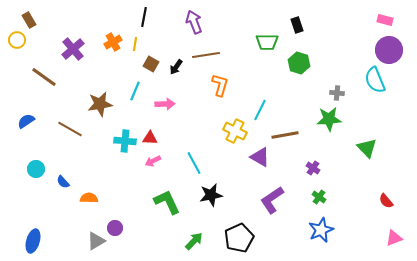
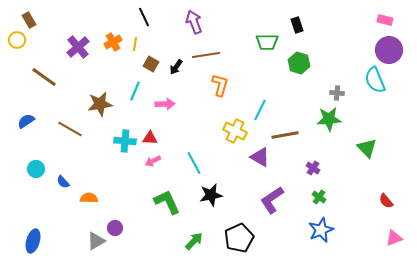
black line at (144, 17): rotated 36 degrees counterclockwise
purple cross at (73, 49): moved 5 px right, 2 px up
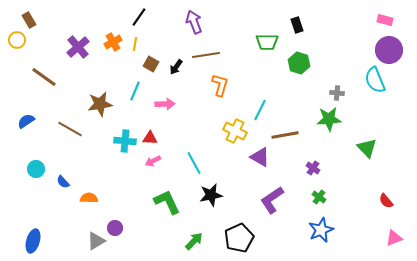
black line at (144, 17): moved 5 px left; rotated 60 degrees clockwise
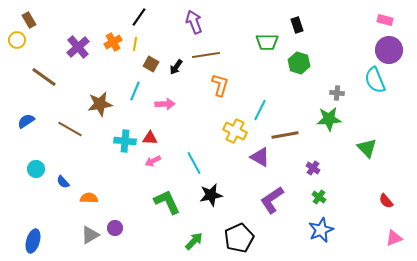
gray triangle at (96, 241): moved 6 px left, 6 px up
